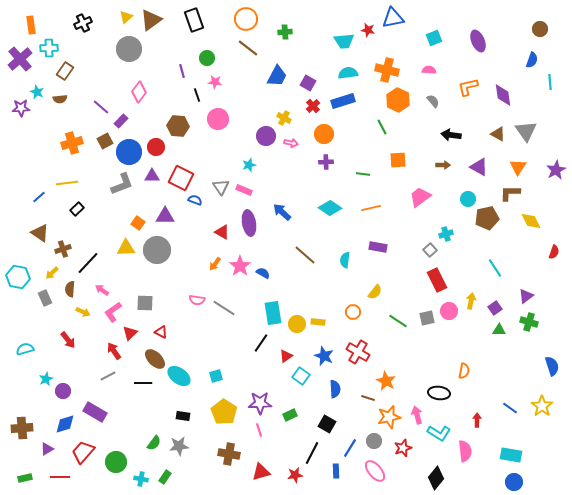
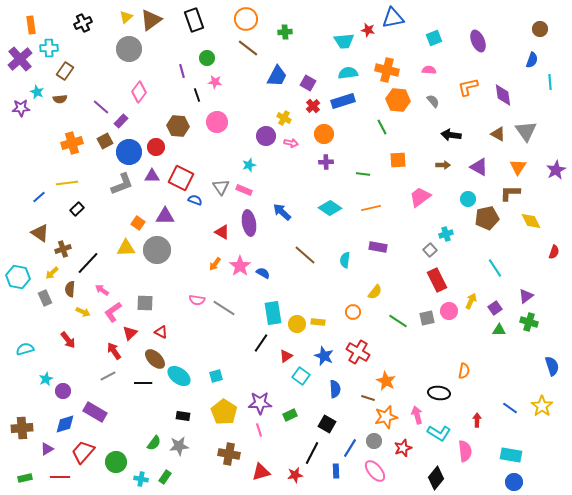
orange hexagon at (398, 100): rotated 20 degrees counterclockwise
pink circle at (218, 119): moved 1 px left, 3 px down
yellow arrow at (471, 301): rotated 14 degrees clockwise
orange star at (389, 417): moved 3 px left
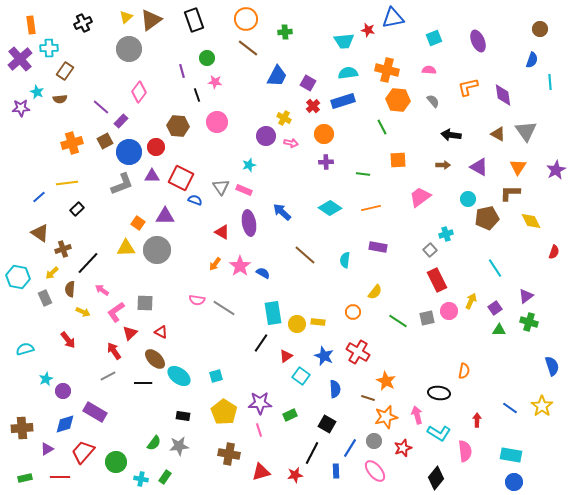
pink L-shape at (113, 312): moved 3 px right
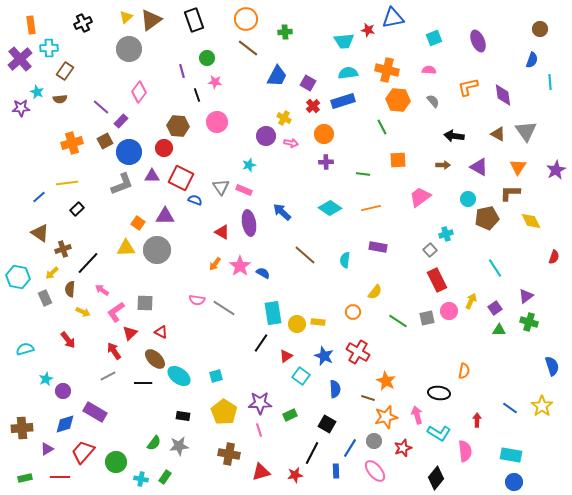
black arrow at (451, 135): moved 3 px right, 1 px down
red circle at (156, 147): moved 8 px right, 1 px down
red semicircle at (554, 252): moved 5 px down
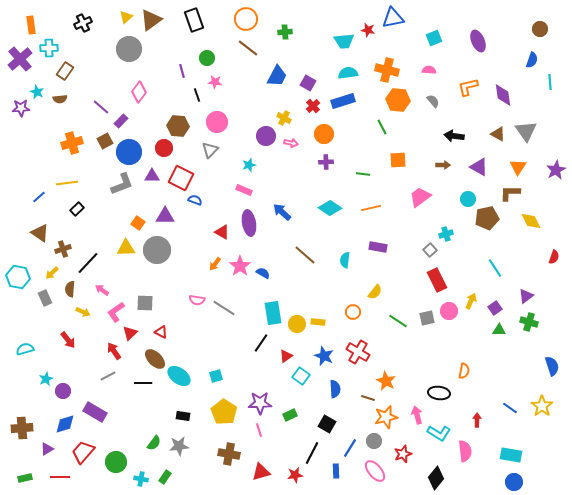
gray triangle at (221, 187): moved 11 px left, 37 px up; rotated 18 degrees clockwise
red star at (403, 448): moved 6 px down
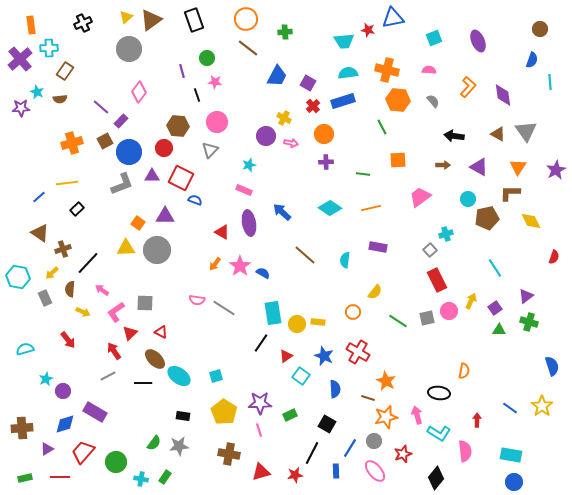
orange L-shape at (468, 87): rotated 145 degrees clockwise
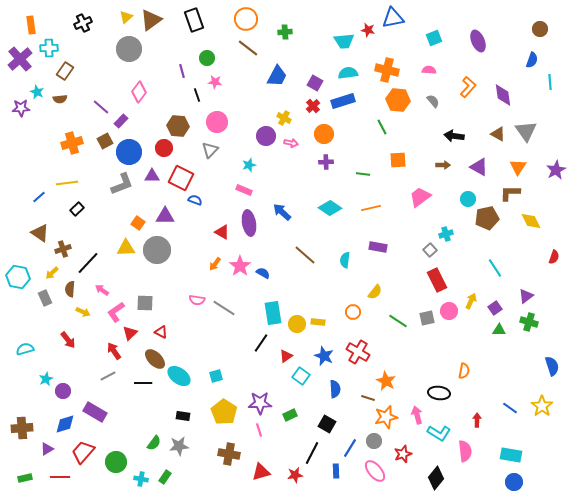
purple square at (308, 83): moved 7 px right
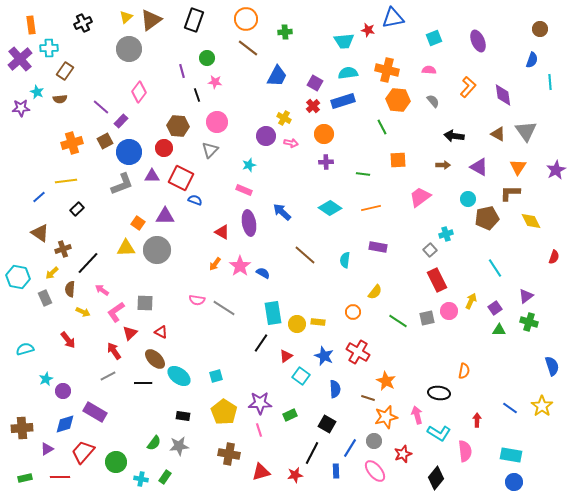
black rectangle at (194, 20): rotated 40 degrees clockwise
yellow line at (67, 183): moved 1 px left, 2 px up
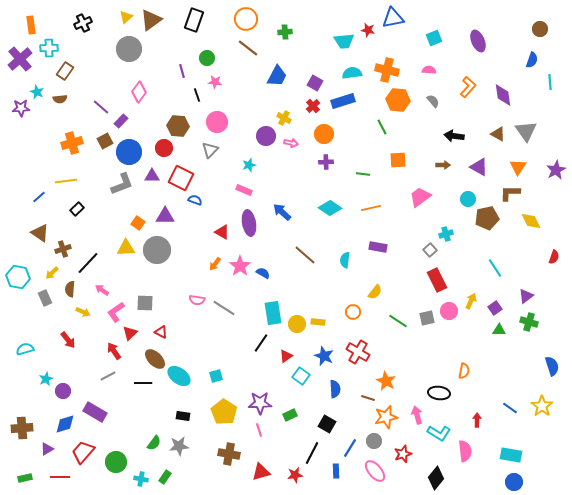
cyan semicircle at (348, 73): moved 4 px right
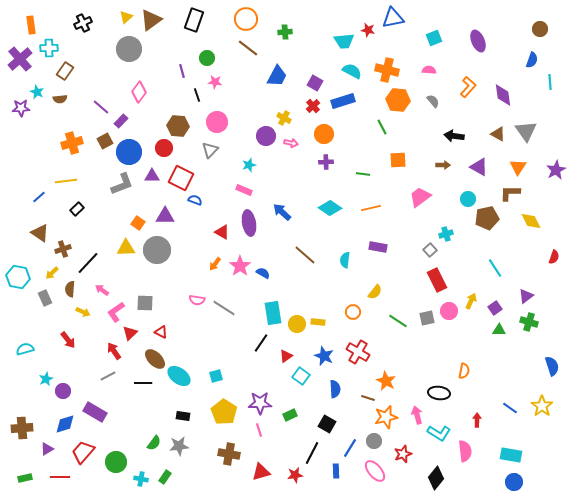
cyan semicircle at (352, 73): moved 2 px up; rotated 36 degrees clockwise
